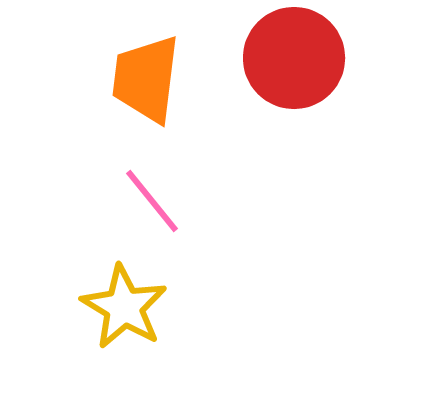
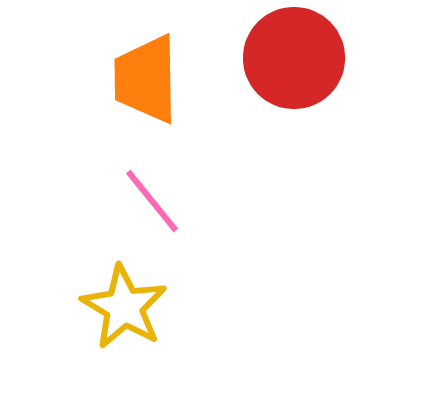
orange trapezoid: rotated 8 degrees counterclockwise
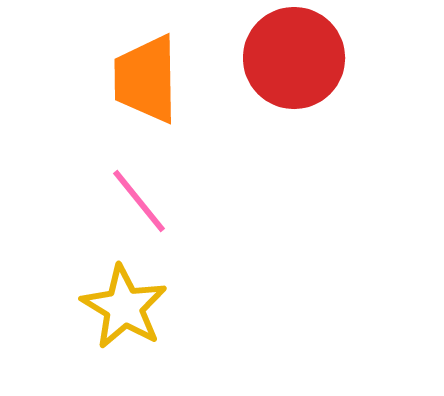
pink line: moved 13 px left
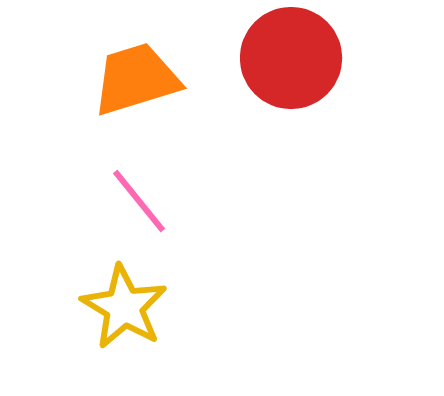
red circle: moved 3 px left
orange trapezoid: moved 10 px left; rotated 74 degrees clockwise
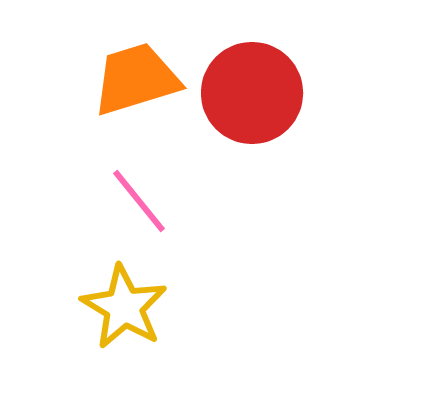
red circle: moved 39 px left, 35 px down
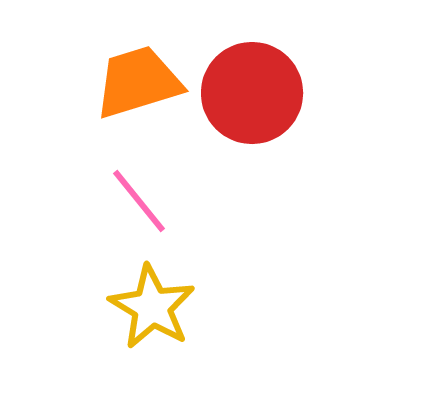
orange trapezoid: moved 2 px right, 3 px down
yellow star: moved 28 px right
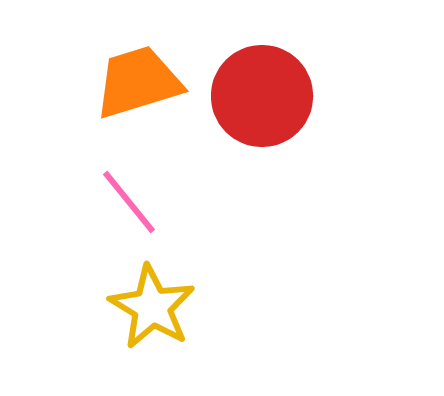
red circle: moved 10 px right, 3 px down
pink line: moved 10 px left, 1 px down
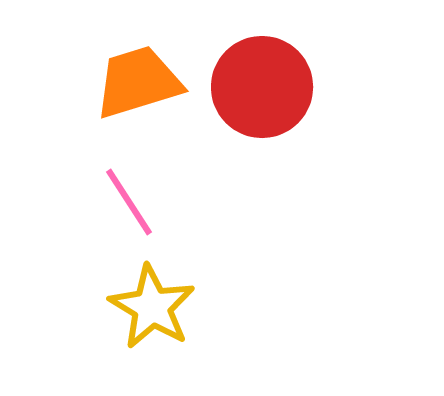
red circle: moved 9 px up
pink line: rotated 6 degrees clockwise
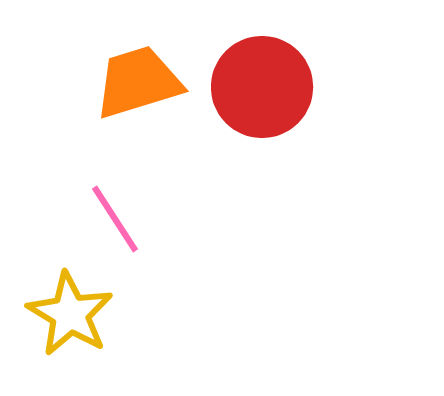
pink line: moved 14 px left, 17 px down
yellow star: moved 82 px left, 7 px down
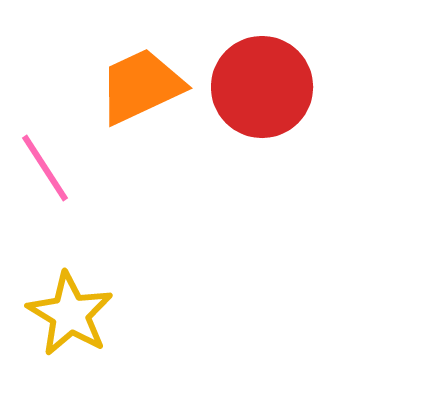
orange trapezoid: moved 3 px right, 4 px down; rotated 8 degrees counterclockwise
pink line: moved 70 px left, 51 px up
